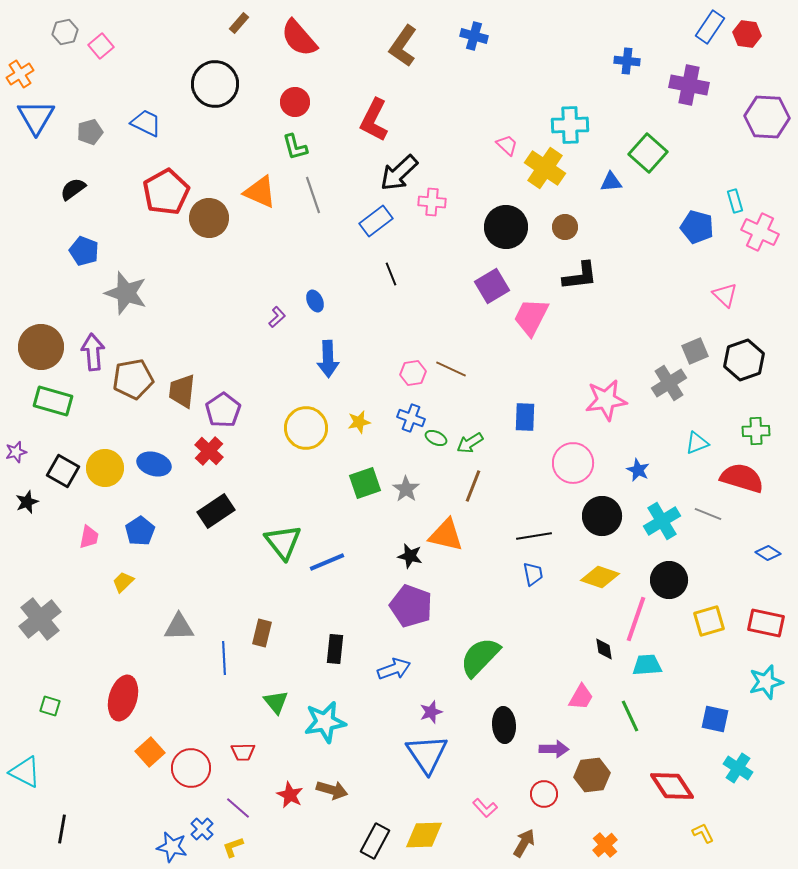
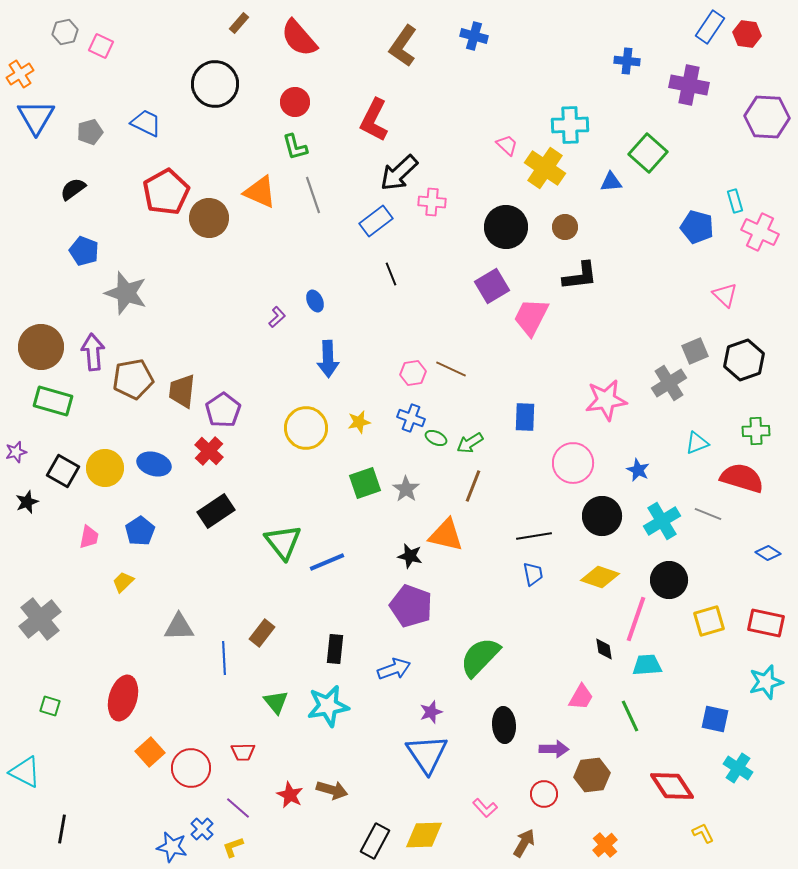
pink square at (101, 46): rotated 25 degrees counterclockwise
brown rectangle at (262, 633): rotated 24 degrees clockwise
cyan star at (325, 722): moved 3 px right, 16 px up
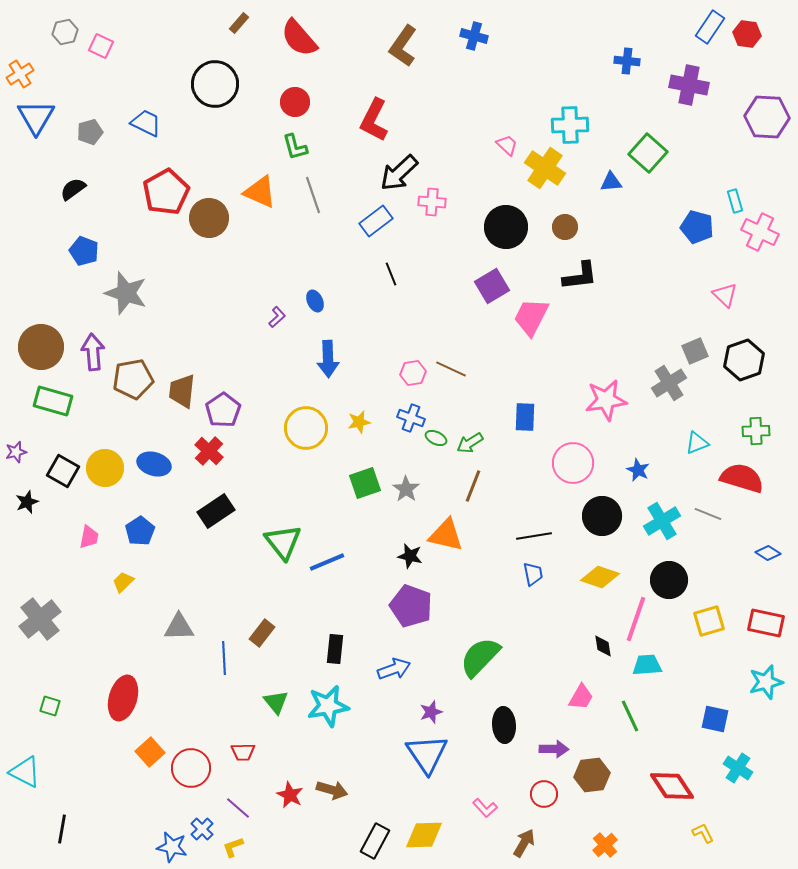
black diamond at (604, 649): moved 1 px left, 3 px up
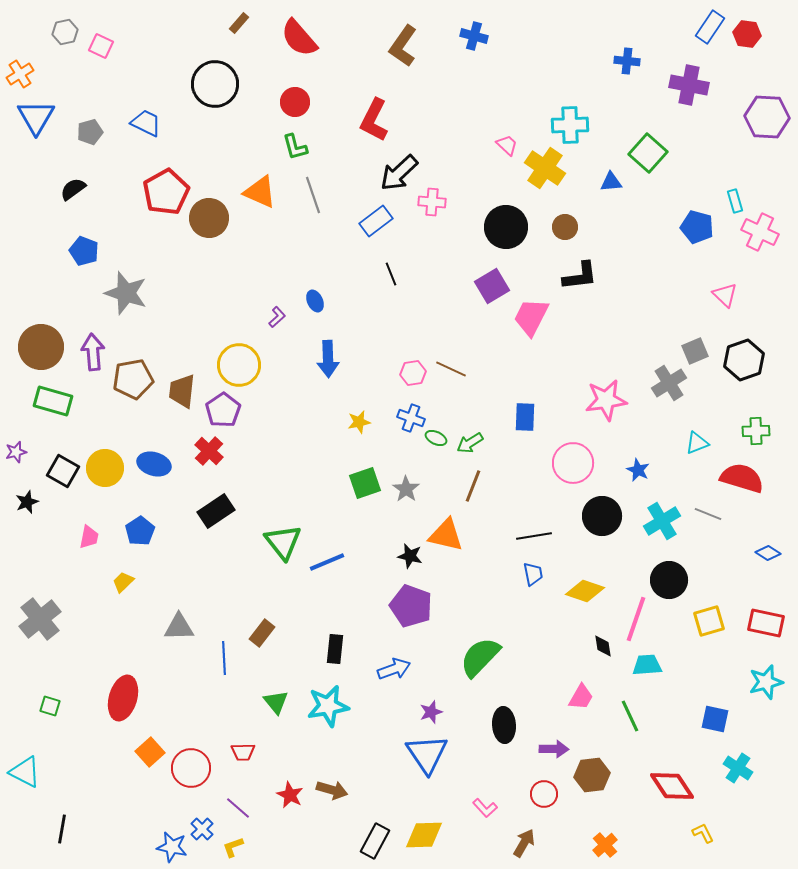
yellow circle at (306, 428): moved 67 px left, 63 px up
yellow diamond at (600, 577): moved 15 px left, 14 px down
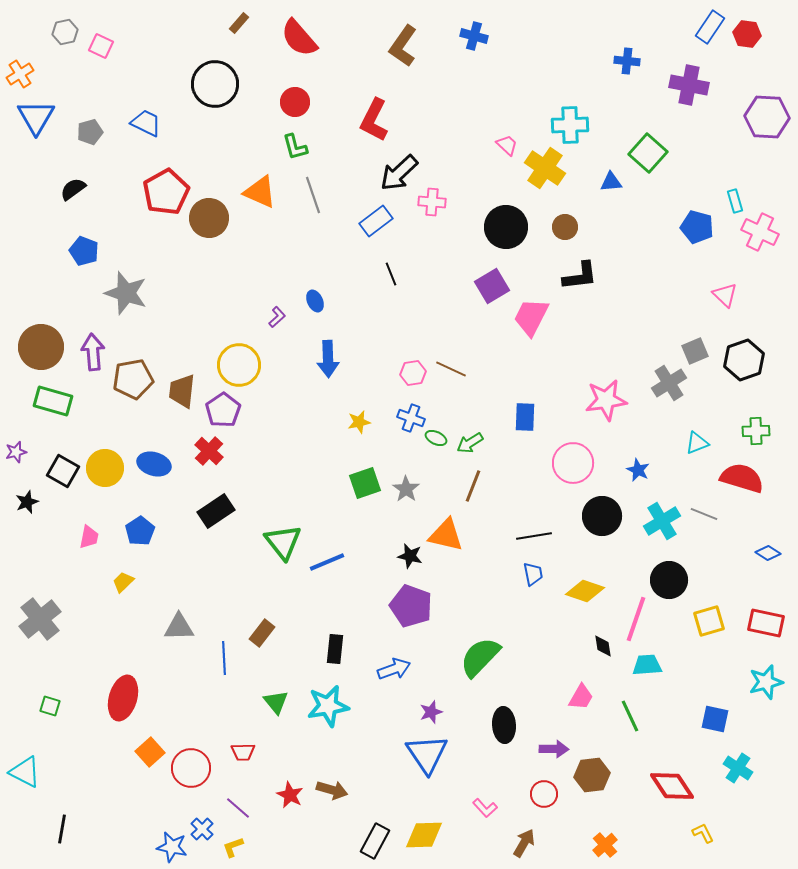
gray line at (708, 514): moved 4 px left
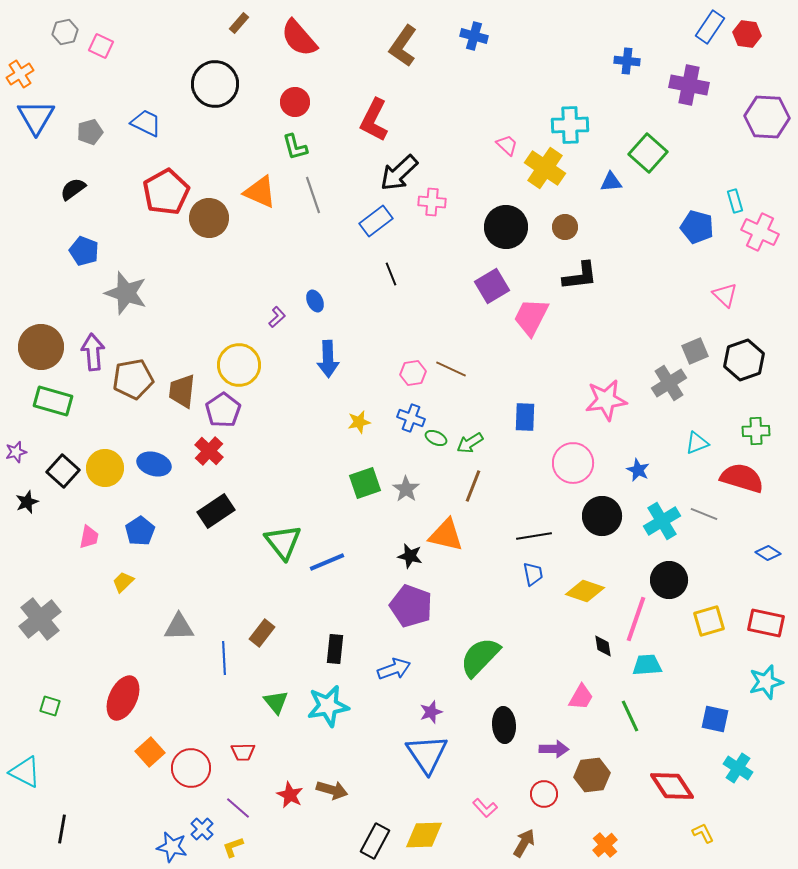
black square at (63, 471): rotated 12 degrees clockwise
red ellipse at (123, 698): rotated 9 degrees clockwise
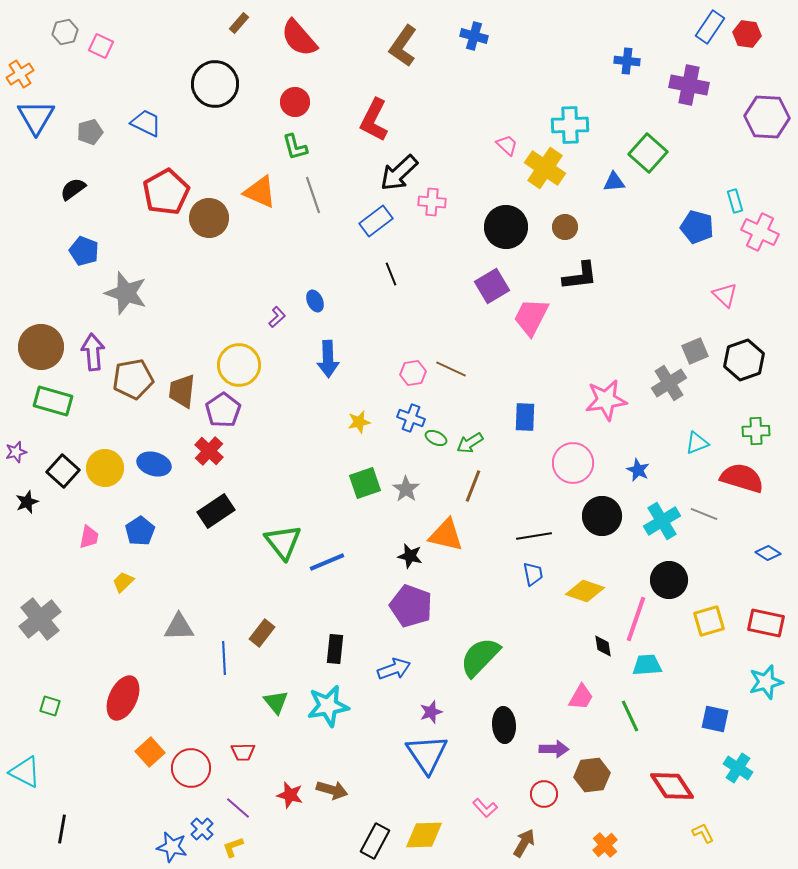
blue triangle at (611, 182): moved 3 px right
red star at (290, 795): rotated 12 degrees counterclockwise
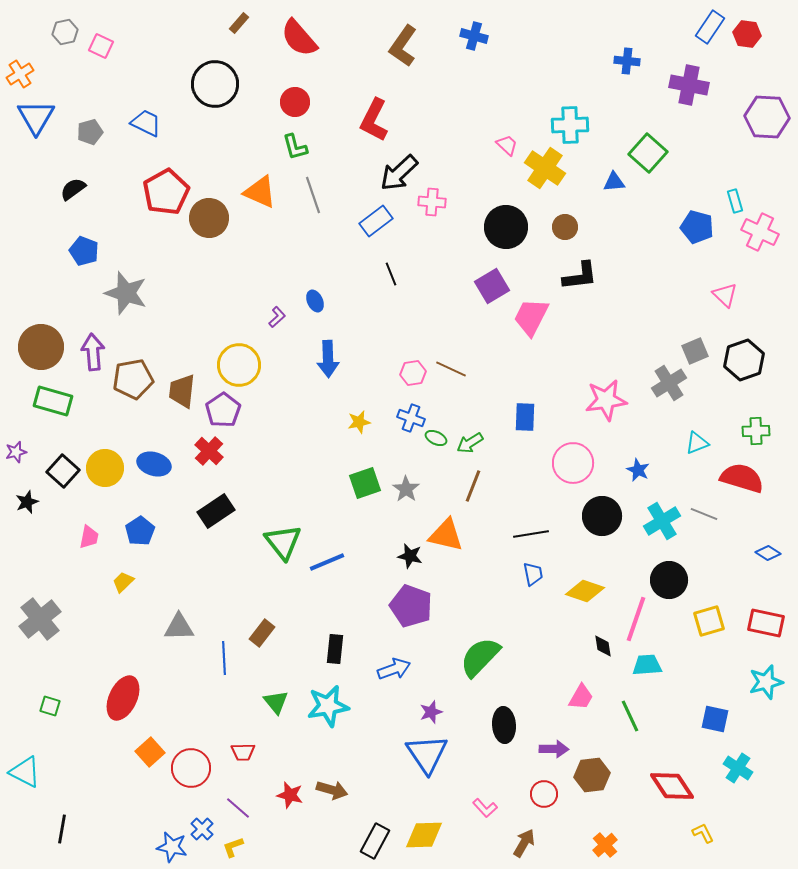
black line at (534, 536): moved 3 px left, 2 px up
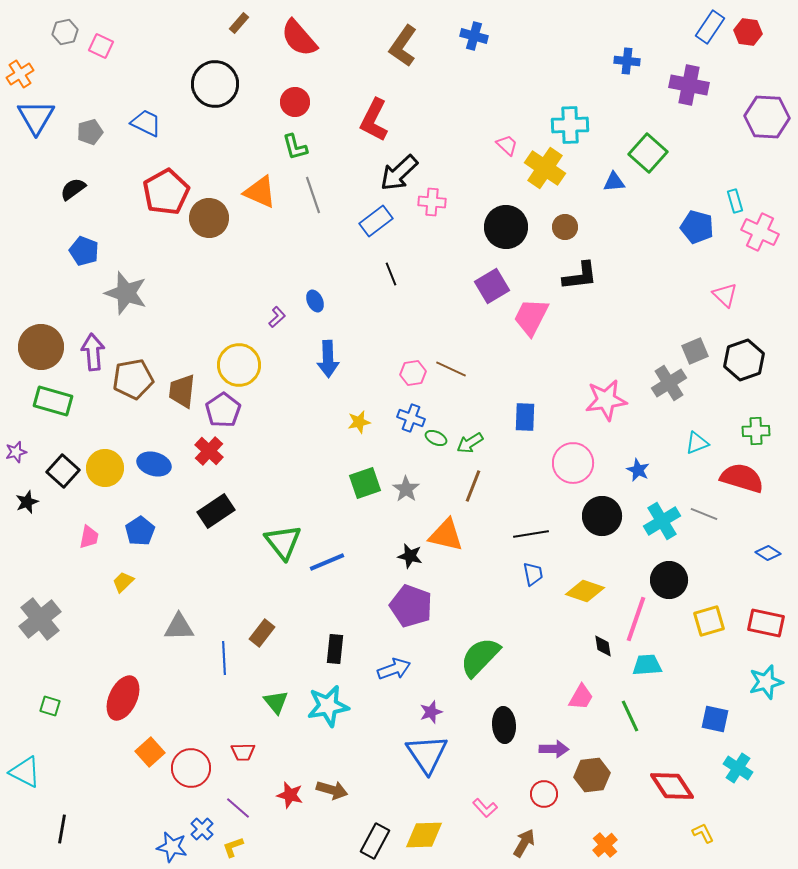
red hexagon at (747, 34): moved 1 px right, 2 px up
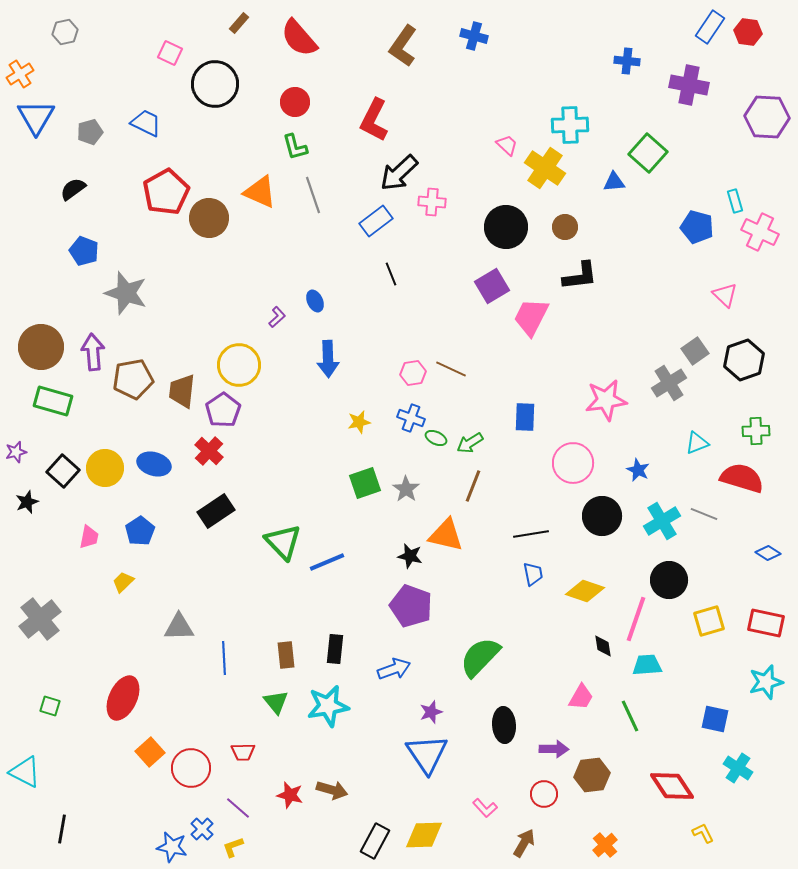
pink square at (101, 46): moved 69 px right, 7 px down
gray square at (695, 351): rotated 12 degrees counterclockwise
green triangle at (283, 542): rotated 6 degrees counterclockwise
brown rectangle at (262, 633): moved 24 px right, 22 px down; rotated 44 degrees counterclockwise
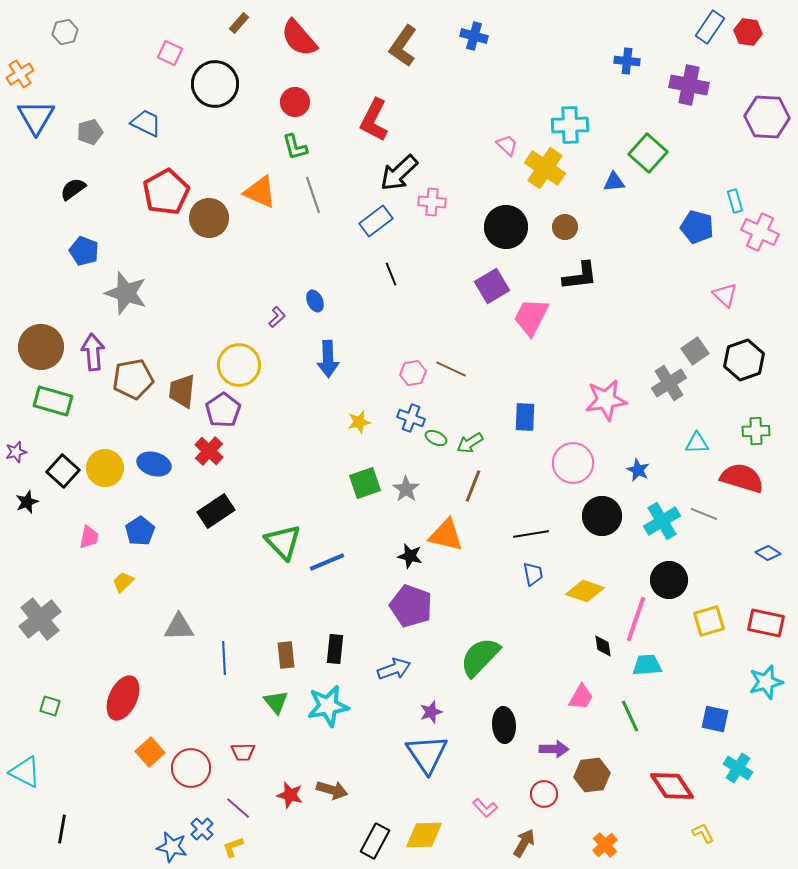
cyan triangle at (697, 443): rotated 20 degrees clockwise
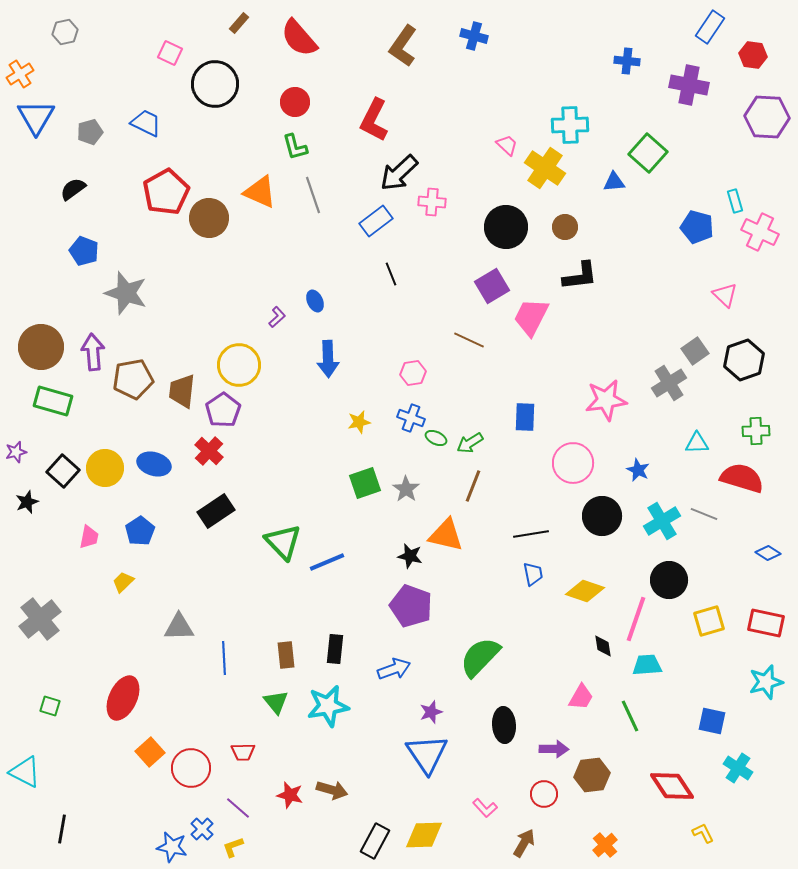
red hexagon at (748, 32): moved 5 px right, 23 px down
brown line at (451, 369): moved 18 px right, 29 px up
blue square at (715, 719): moved 3 px left, 2 px down
